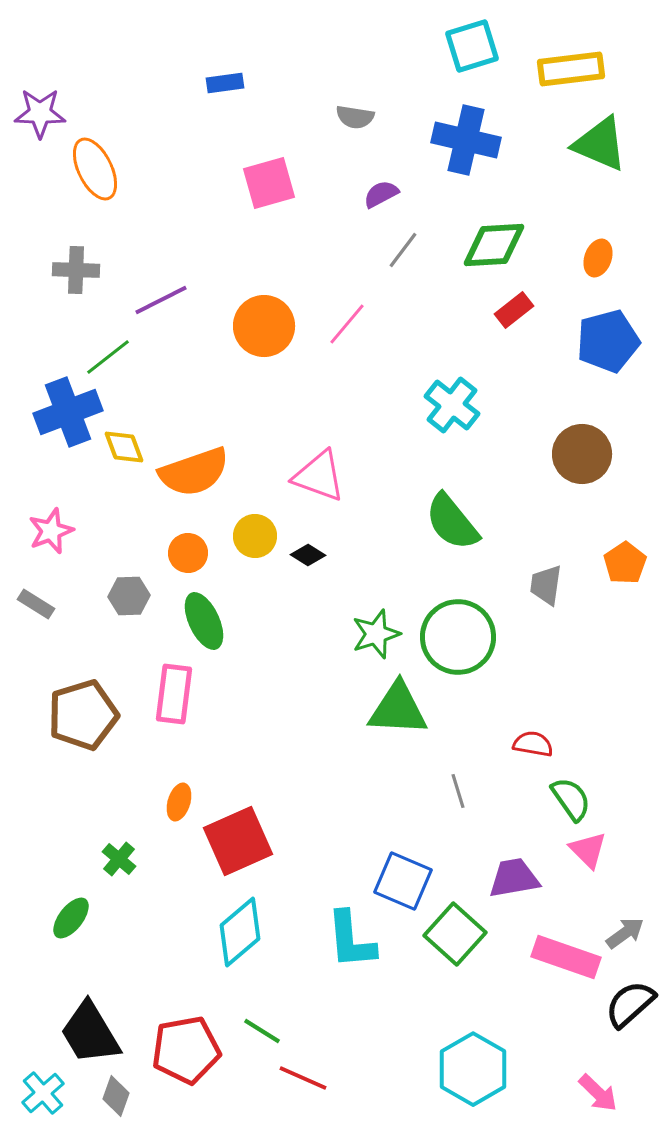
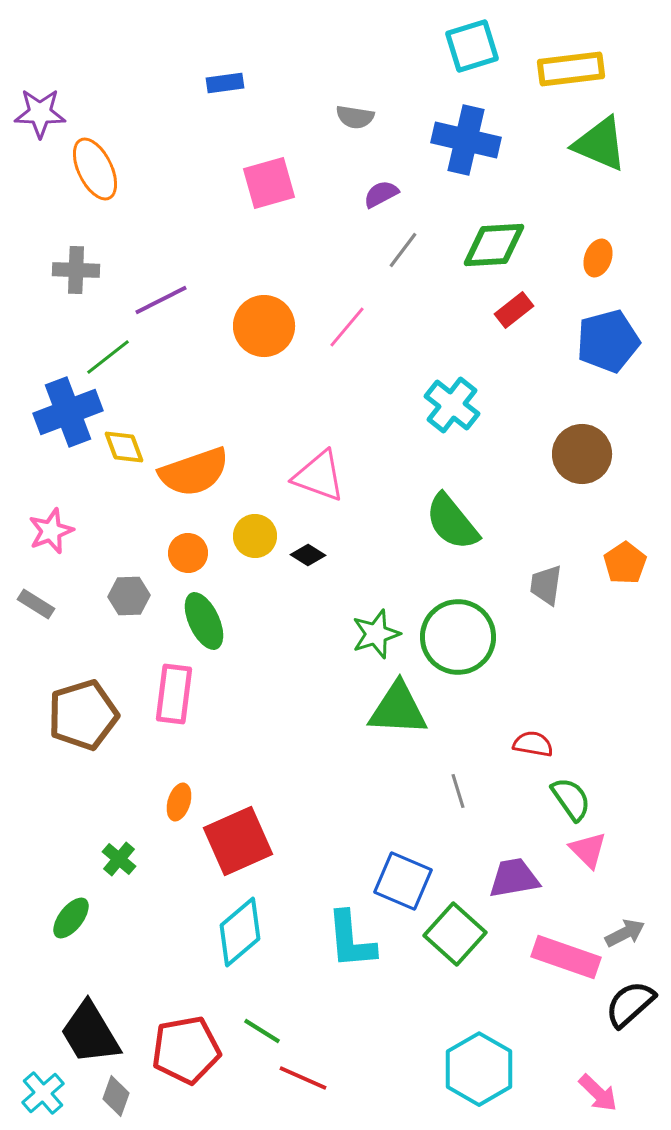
pink line at (347, 324): moved 3 px down
gray arrow at (625, 933): rotated 9 degrees clockwise
cyan hexagon at (473, 1069): moved 6 px right
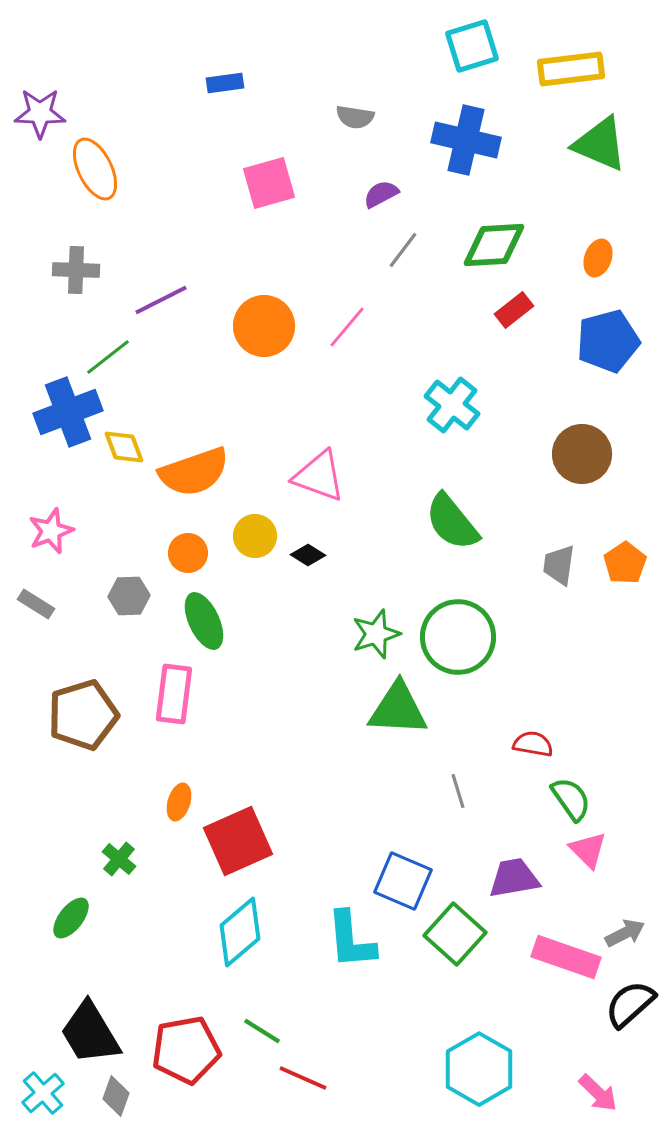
gray trapezoid at (546, 585): moved 13 px right, 20 px up
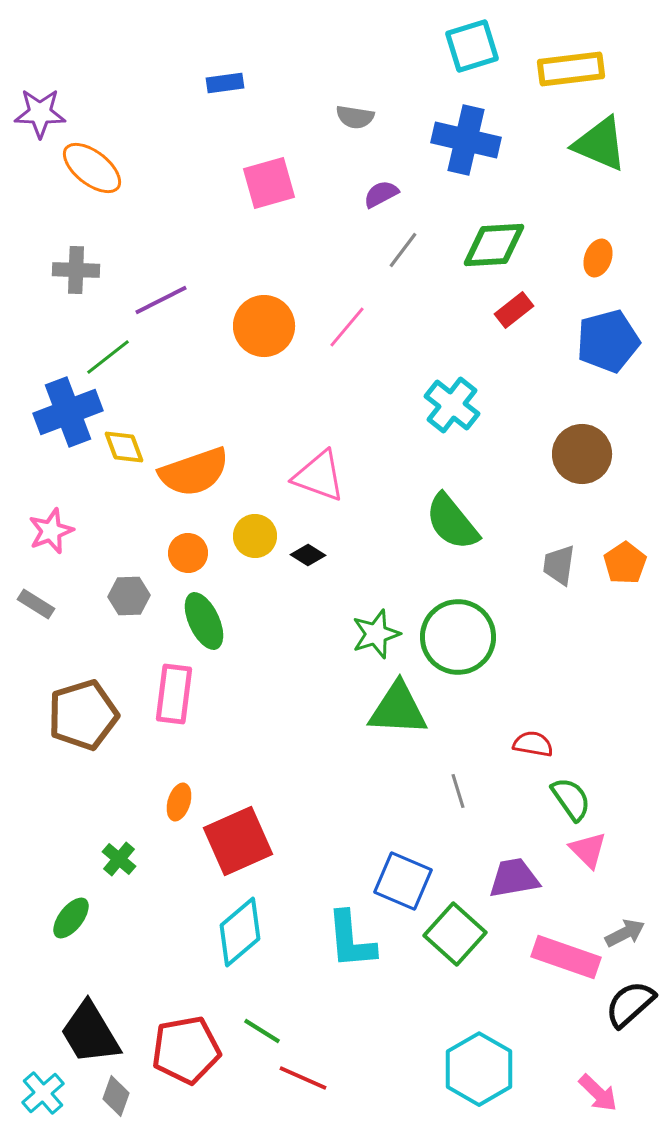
orange ellipse at (95, 169): moved 3 px left, 1 px up; rotated 26 degrees counterclockwise
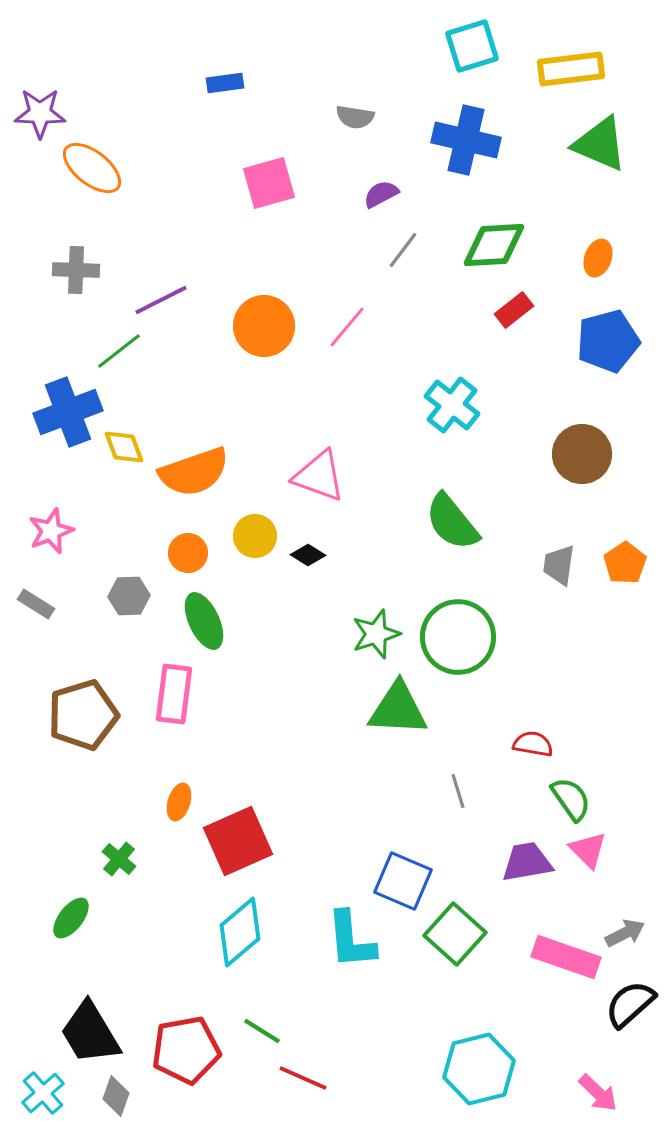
green line at (108, 357): moved 11 px right, 6 px up
purple trapezoid at (514, 878): moved 13 px right, 16 px up
cyan hexagon at (479, 1069): rotated 16 degrees clockwise
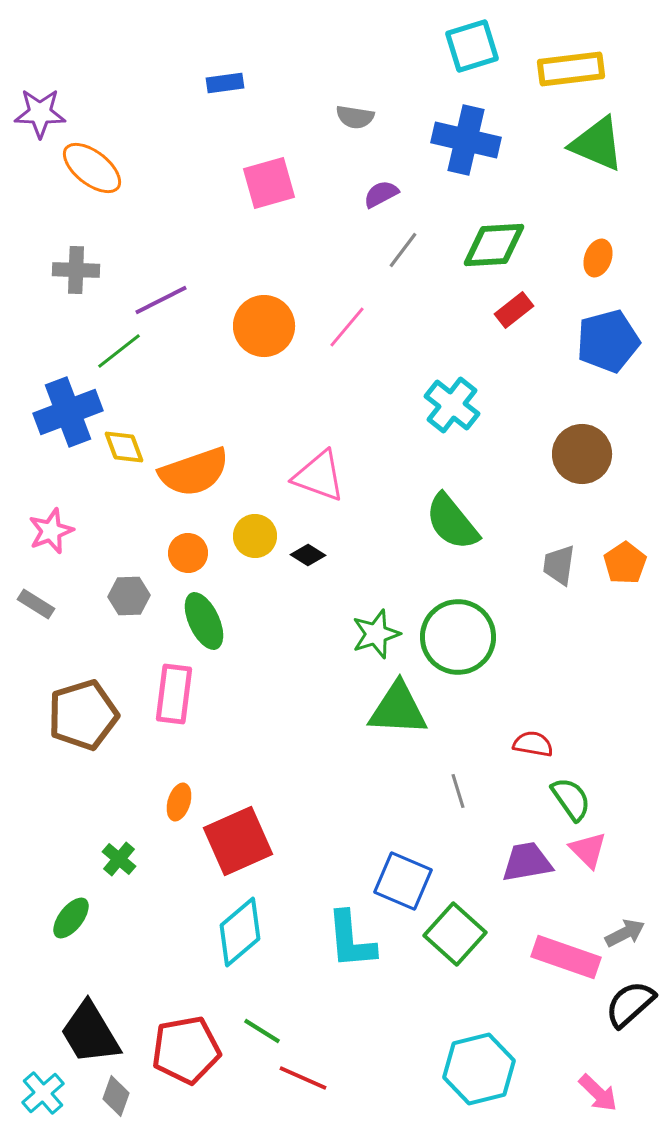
green triangle at (600, 144): moved 3 px left
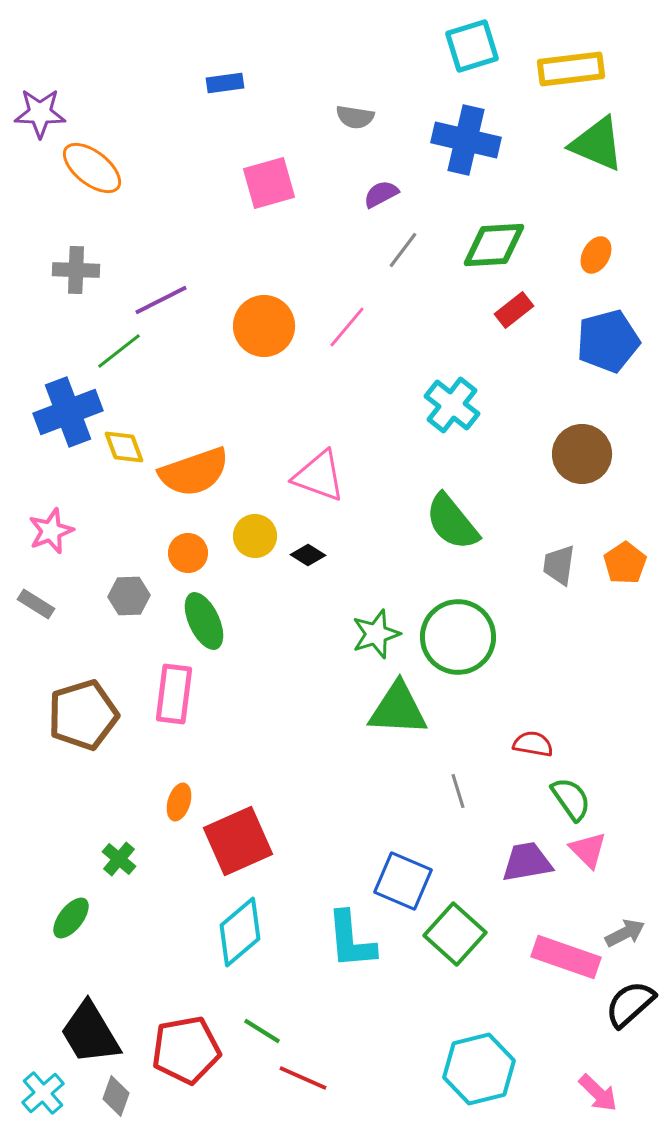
orange ellipse at (598, 258): moved 2 px left, 3 px up; rotated 9 degrees clockwise
